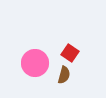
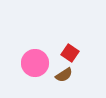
brown semicircle: rotated 42 degrees clockwise
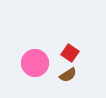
brown semicircle: moved 4 px right
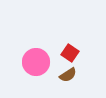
pink circle: moved 1 px right, 1 px up
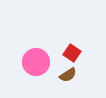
red square: moved 2 px right
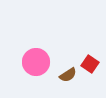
red square: moved 18 px right, 11 px down
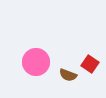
brown semicircle: rotated 54 degrees clockwise
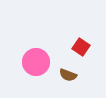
red square: moved 9 px left, 17 px up
